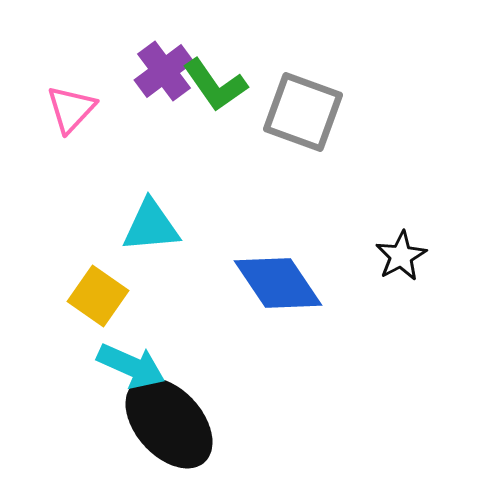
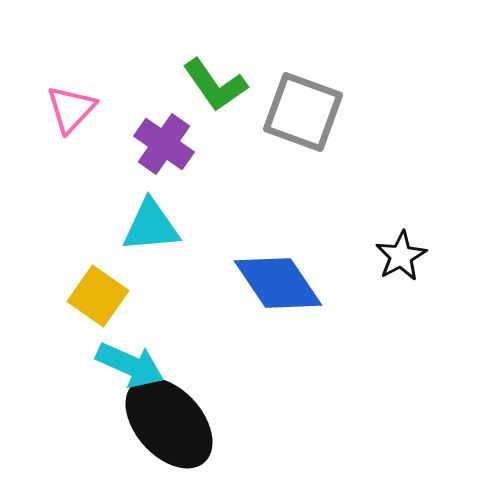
purple cross: moved 73 px down; rotated 18 degrees counterclockwise
cyan arrow: moved 1 px left, 1 px up
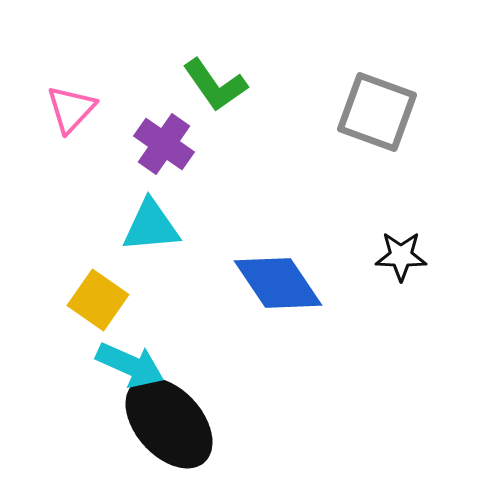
gray square: moved 74 px right
black star: rotated 30 degrees clockwise
yellow square: moved 4 px down
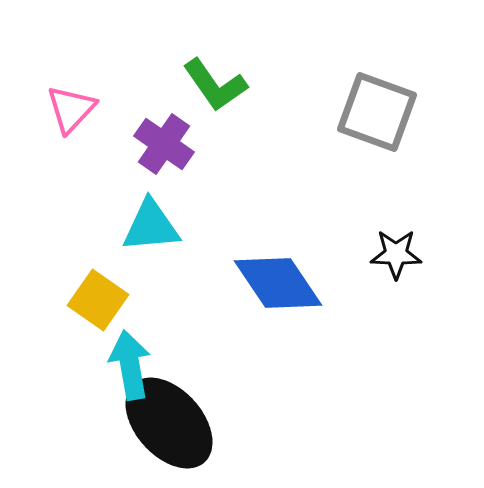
black star: moved 5 px left, 2 px up
cyan arrow: rotated 124 degrees counterclockwise
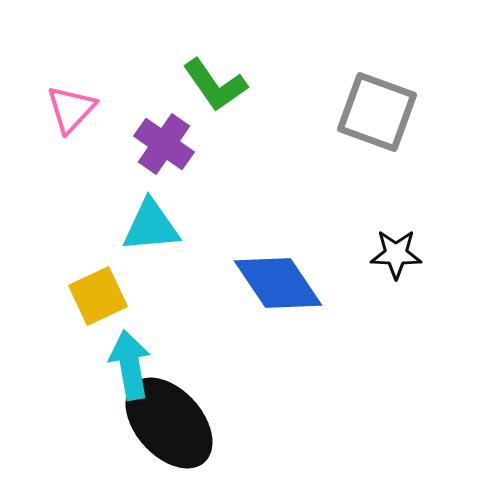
yellow square: moved 4 px up; rotated 30 degrees clockwise
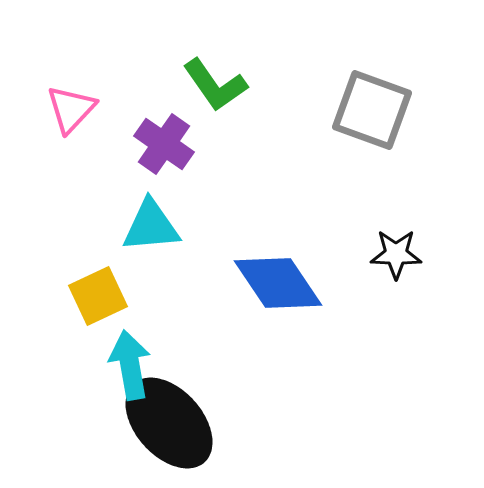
gray square: moved 5 px left, 2 px up
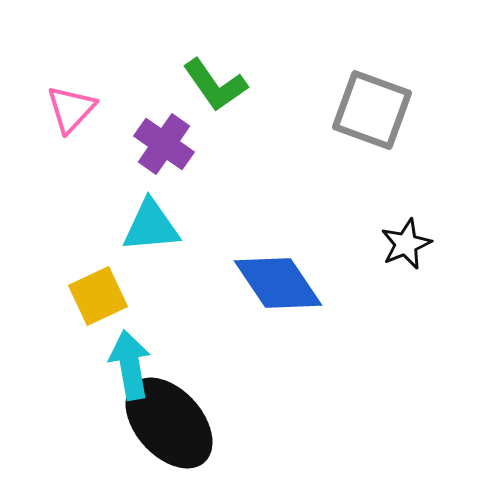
black star: moved 10 px right, 10 px up; rotated 24 degrees counterclockwise
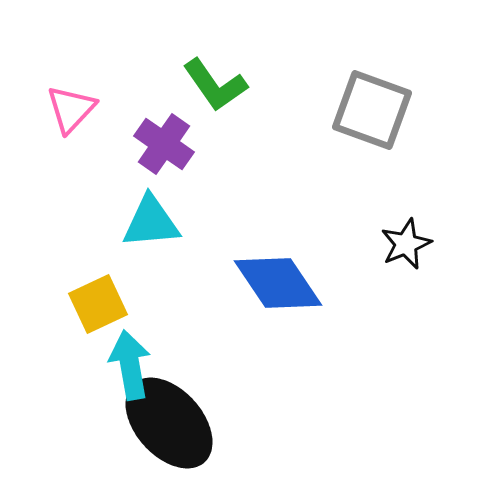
cyan triangle: moved 4 px up
yellow square: moved 8 px down
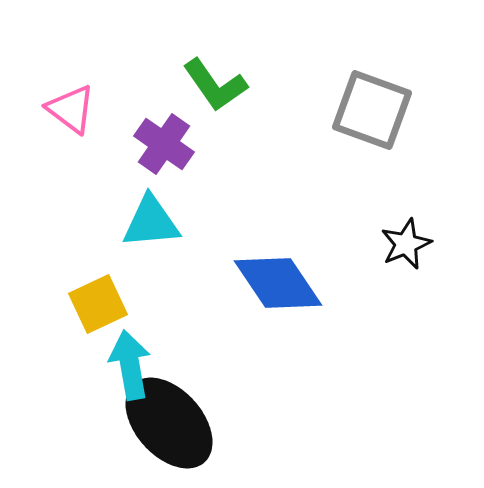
pink triangle: rotated 36 degrees counterclockwise
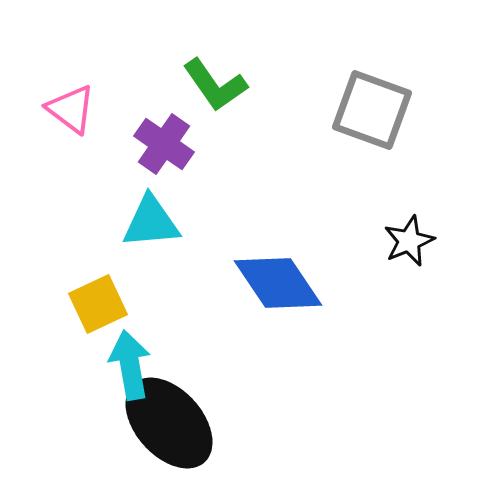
black star: moved 3 px right, 3 px up
